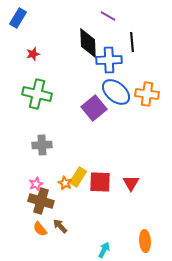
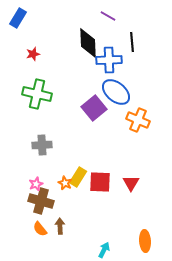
orange cross: moved 9 px left, 26 px down; rotated 15 degrees clockwise
brown arrow: rotated 42 degrees clockwise
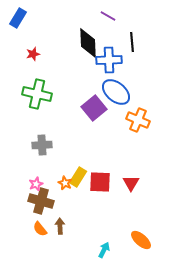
orange ellipse: moved 4 px left, 1 px up; rotated 45 degrees counterclockwise
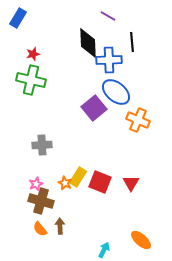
green cross: moved 6 px left, 14 px up
red square: rotated 20 degrees clockwise
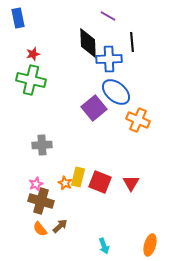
blue rectangle: rotated 42 degrees counterclockwise
blue cross: moved 1 px up
yellow rectangle: rotated 18 degrees counterclockwise
brown arrow: rotated 49 degrees clockwise
orange ellipse: moved 9 px right, 5 px down; rotated 65 degrees clockwise
cyan arrow: moved 4 px up; rotated 133 degrees clockwise
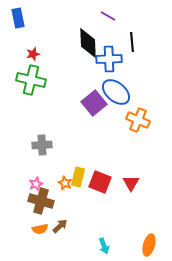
purple square: moved 5 px up
orange semicircle: rotated 63 degrees counterclockwise
orange ellipse: moved 1 px left
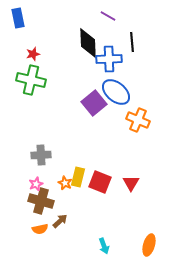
gray cross: moved 1 px left, 10 px down
brown arrow: moved 5 px up
